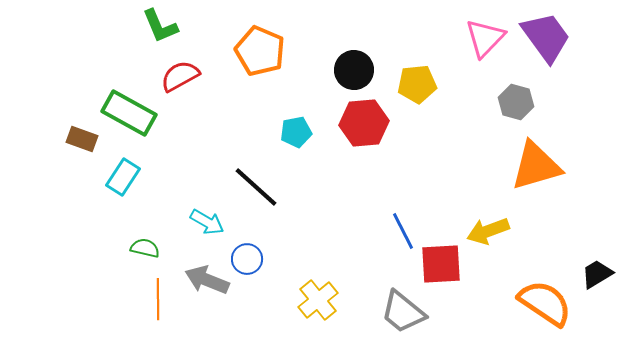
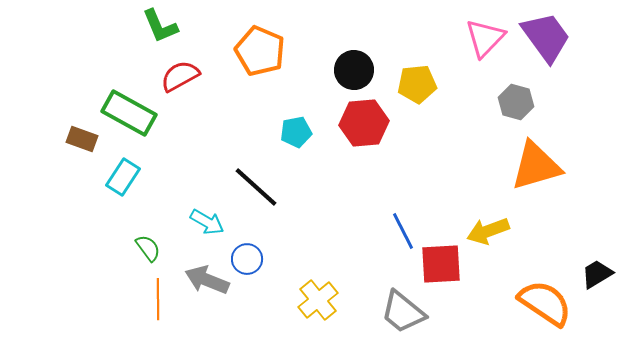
green semicircle: moved 3 px right; rotated 40 degrees clockwise
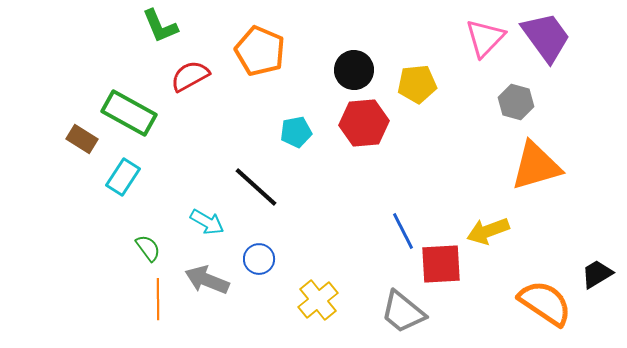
red semicircle: moved 10 px right
brown rectangle: rotated 12 degrees clockwise
blue circle: moved 12 px right
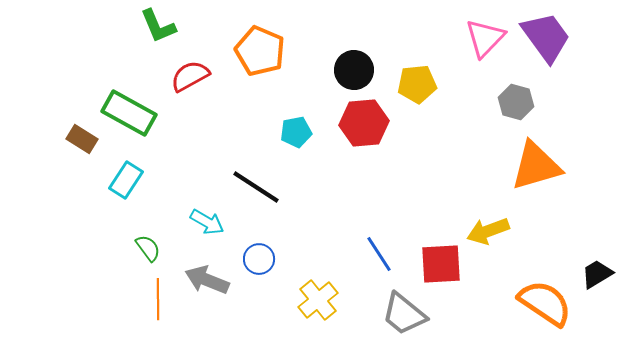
green L-shape: moved 2 px left
cyan rectangle: moved 3 px right, 3 px down
black line: rotated 9 degrees counterclockwise
blue line: moved 24 px left, 23 px down; rotated 6 degrees counterclockwise
gray trapezoid: moved 1 px right, 2 px down
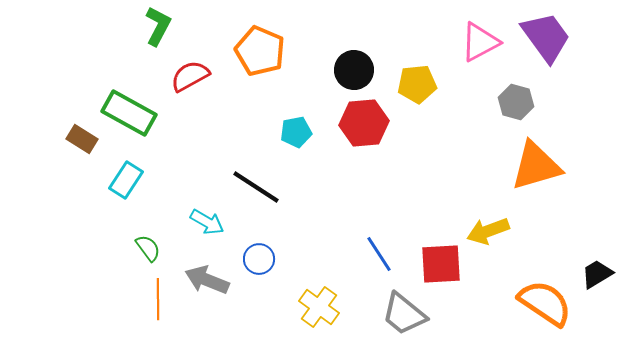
green L-shape: rotated 129 degrees counterclockwise
pink triangle: moved 5 px left, 4 px down; rotated 18 degrees clockwise
yellow cross: moved 1 px right, 7 px down; rotated 15 degrees counterclockwise
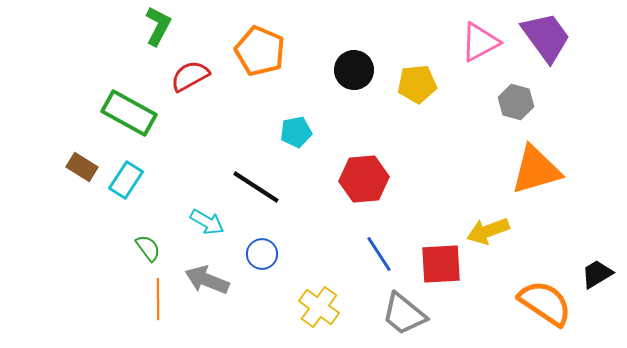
red hexagon: moved 56 px down
brown rectangle: moved 28 px down
orange triangle: moved 4 px down
blue circle: moved 3 px right, 5 px up
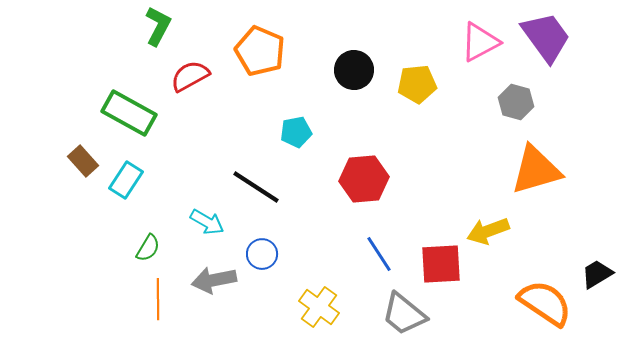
brown rectangle: moved 1 px right, 6 px up; rotated 16 degrees clockwise
green semicircle: rotated 68 degrees clockwise
gray arrow: moved 7 px right; rotated 33 degrees counterclockwise
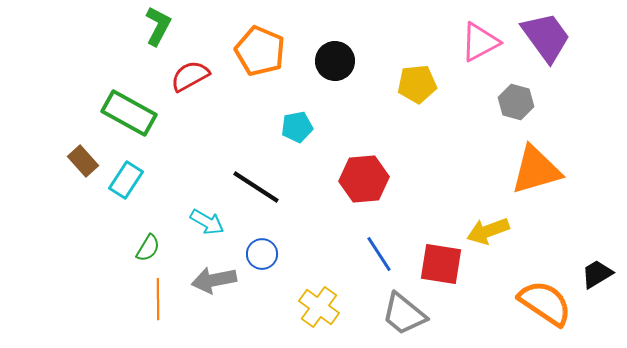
black circle: moved 19 px left, 9 px up
cyan pentagon: moved 1 px right, 5 px up
red square: rotated 12 degrees clockwise
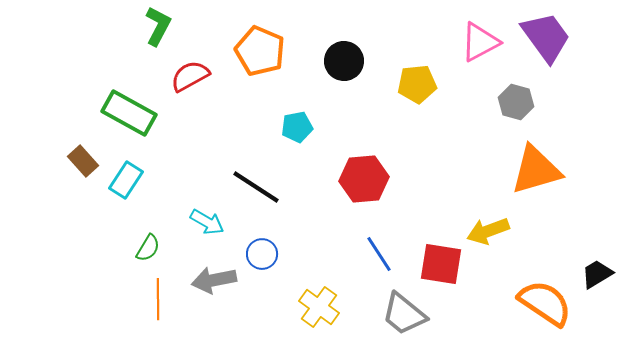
black circle: moved 9 px right
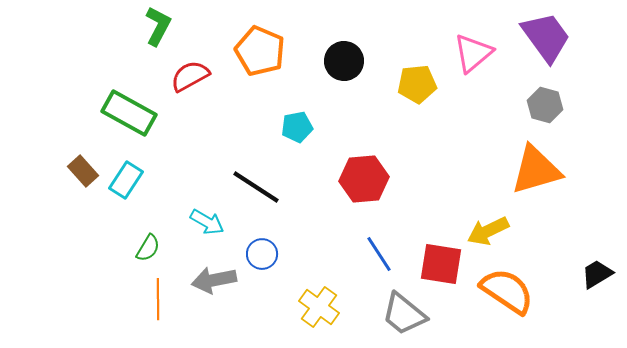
pink triangle: moved 7 px left, 11 px down; rotated 12 degrees counterclockwise
gray hexagon: moved 29 px right, 3 px down
brown rectangle: moved 10 px down
yellow arrow: rotated 6 degrees counterclockwise
orange semicircle: moved 38 px left, 12 px up
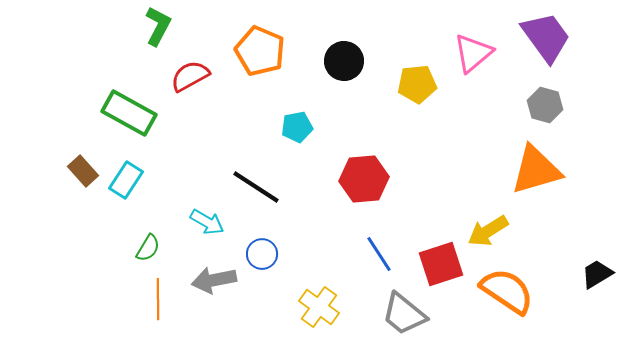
yellow arrow: rotated 6 degrees counterclockwise
red square: rotated 27 degrees counterclockwise
